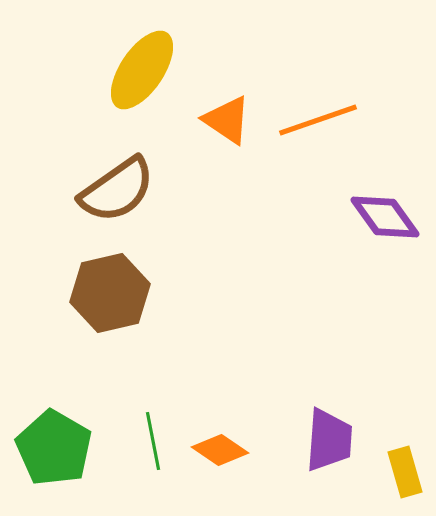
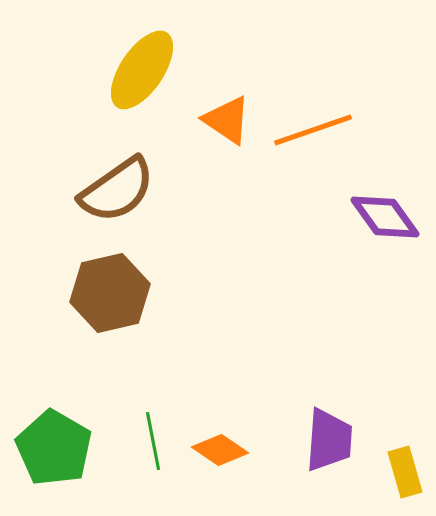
orange line: moved 5 px left, 10 px down
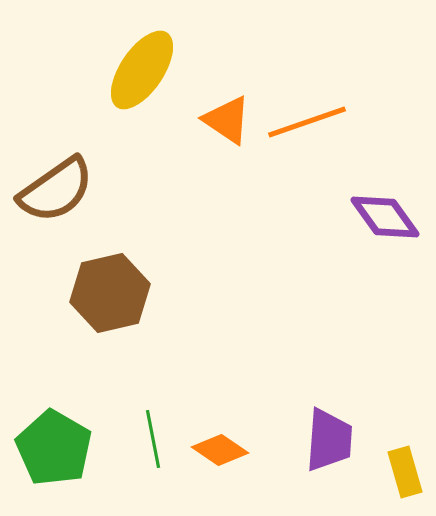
orange line: moved 6 px left, 8 px up
brown semicircle: moved 61 px left
green line: moved 2 px up
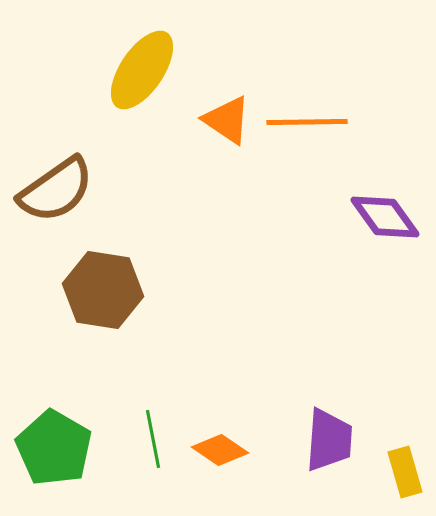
orange line: rotated 18 degrees clockwise
brown hexagon: moved 7 px left, 3 px up; rotated 22 degrees clockwise
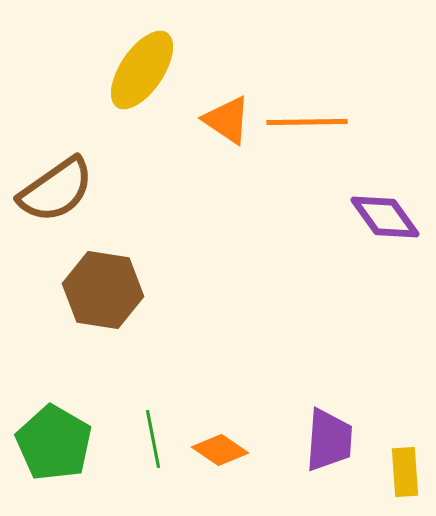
green pentagon: moved 5 px up
yellow rectangle: rotated 12 degrees clockwise
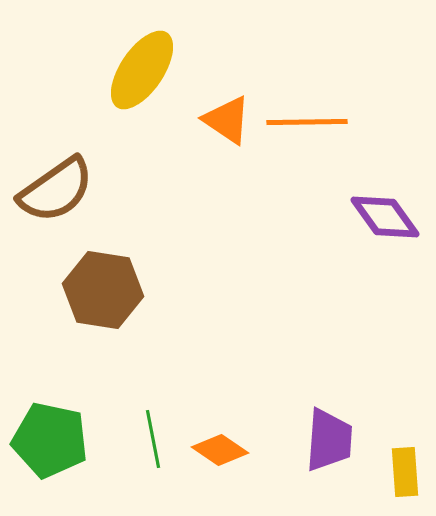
green pentagon: moved 4 px left, 3 px up; rotated 18 degrees counterclockwise
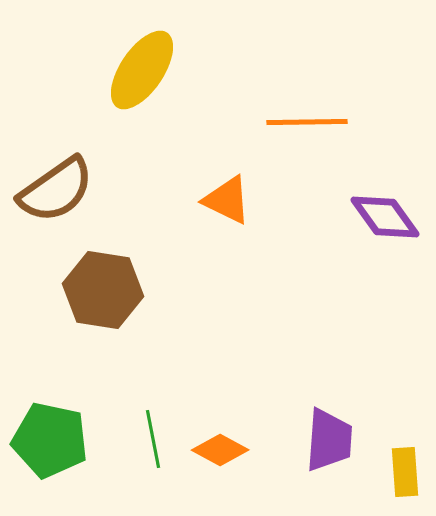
orange triangle: moved 80 px down; rotated 8 degrees counterclockwise
orange diamond: rotated 6 degrees counterclockwise
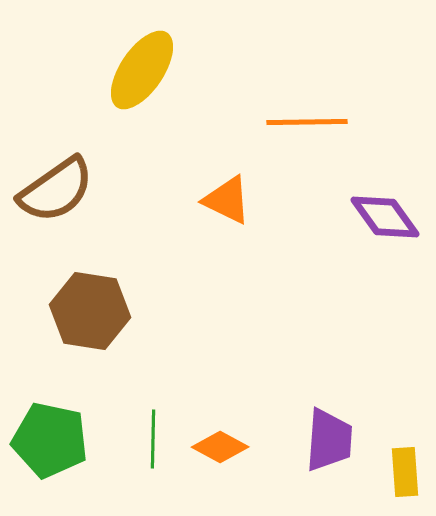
brown hexagon: moved 13 px left, 21 px down
green line: rotated 12 degrees clockwise
orange diamond: moved 3 px up
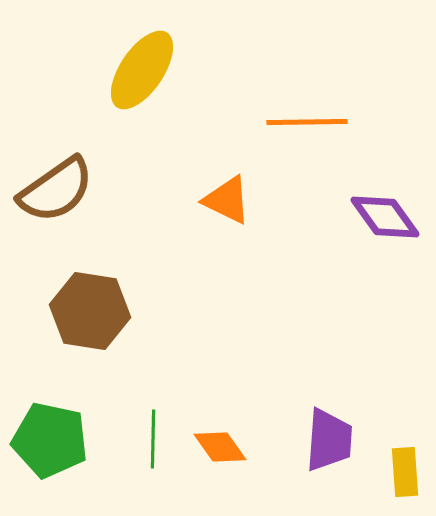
orange diamond: rotated 26 degrees clockwise
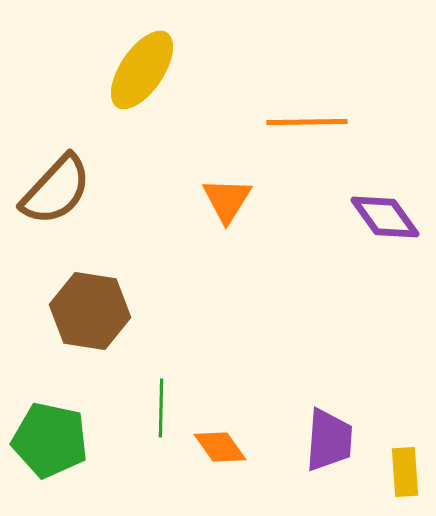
brown semicircle: rotated 12 degrees counterclockwise
orange triangle: rotated 36 degrees clockwise
green line: moved 8 px right, 31 px up
